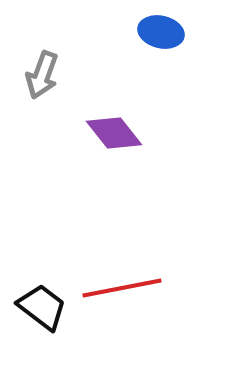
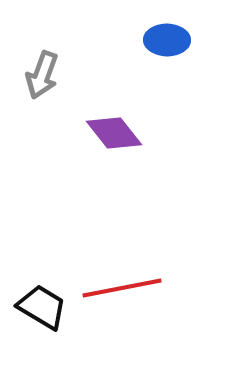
blue ellipse: moved 6 px right, 8 px down; rotated 12 degrees counterclockwise
black trapezoid: rotated 6 degrees counterclockwise
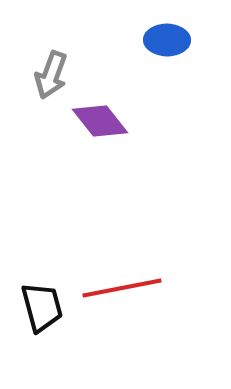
gray arrow: moved 9 px right
purple diamond: moved 14 px left, 12 px up
black trapezoid: rotated 44 degrees clockwise
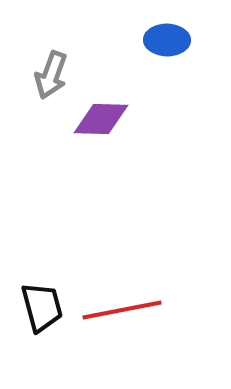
purple diamond: moved 1 px right, 2 px up; rotated 50 degrees counterclockwise
red line: moved 22 px down
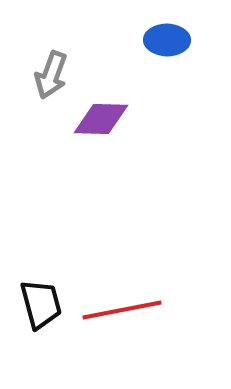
black trapezoid: moved 1 px left, 3 px up
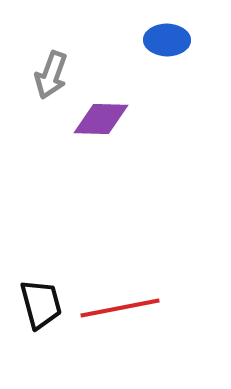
red line: moved 2 px left, 2 px up
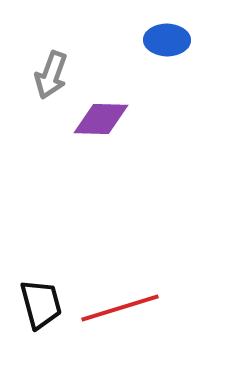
red line: rotated 6 degrees counterclockwise
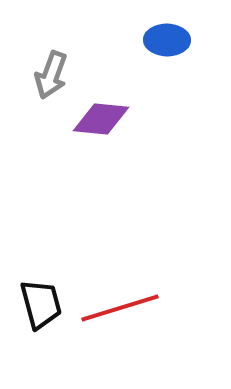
purple diamond: rotated 4 degrees clockwise
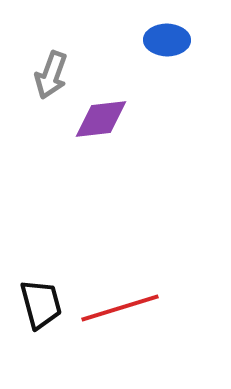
purple diamond: rotated 12 degrees counterclockwise
